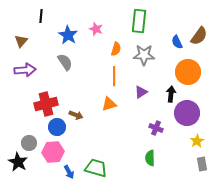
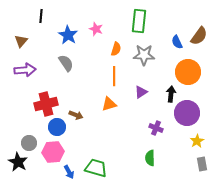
gray semicircle: moved 1 px right, 1 px down
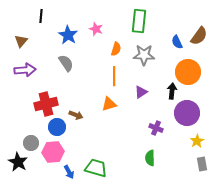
black arrow: moved 1 px right, 3 px up
gray circle: moved 2 px right
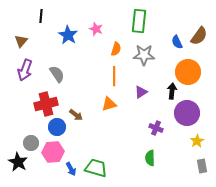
gray semicircle: moved 9 px left, 11 px down
purple arrow: rotated 115 degrees clockwise
brown arrow: rotated 16 degrees clockwise
gray rectangle: moved 2 px down
blue arrow: moved 2 px right, 3 px up
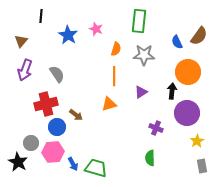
blue arrow: moved 2 px right, 5 px up
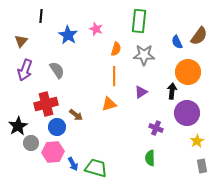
gray semicircle: moved 4 px up
black star: moved 36 px up; rotated 12 degrees clockwise
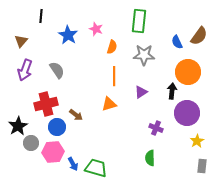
orange semicircle: moved 4 px left, 2 px up
gray rectangle: rotated 16 degrees clockwise
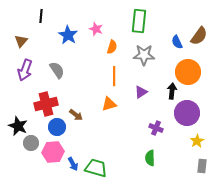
black star: rotated 18 degrees counterclockwise
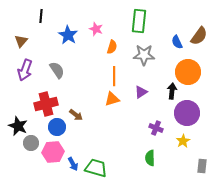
orange triangle: moved 3 px right, 5 px up
yellow star: moved 14 px left
